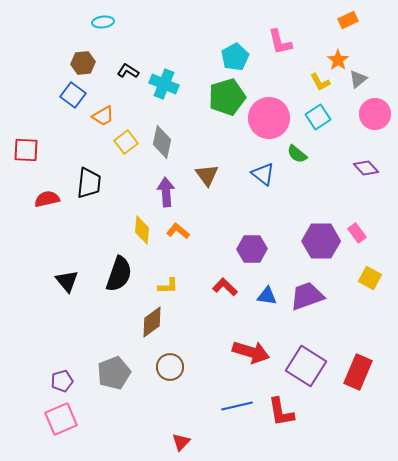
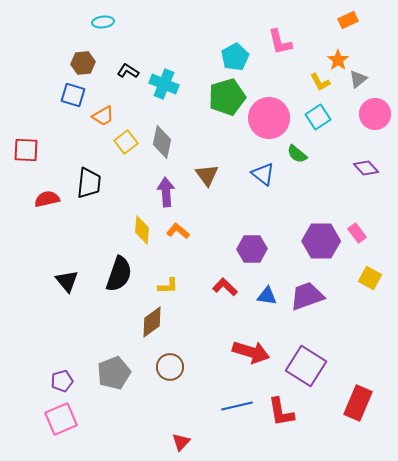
blue square at (73, 95): rotated 20 degrees counterclockwise
red rectangle at (358, 372): moved 31 px down
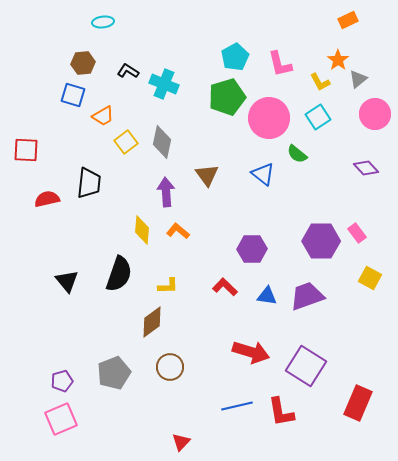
pink L-shape at (280, 42): moved 22 px down
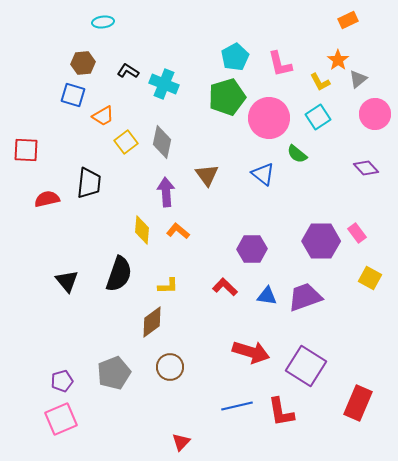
purple trapezoid at (307, 296): moved 2 px left, 1 px down
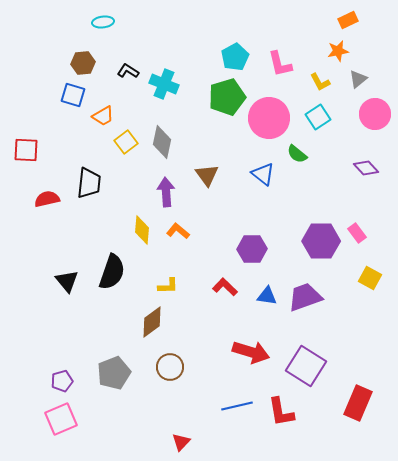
orange star at (338, 60): moved 9 px up; rotated 25 degrees clockwise
black semicircle at (119, 274): moved 7 px left, 2 px up
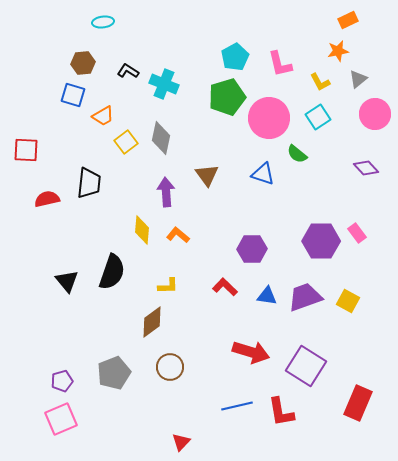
gray diamond at (162, 142): moved 1 px left, 4 px up
blue triangle at (263, 174): rotated 20 degrees counterclockwise
orange L-shape at (178, 231): moved 4 px down
yellow square at (370, 278): moved 22 px left, 23 px down
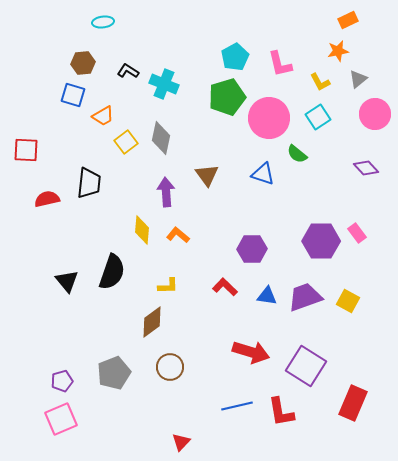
red rectangle at (358, 403): moved 5 px left
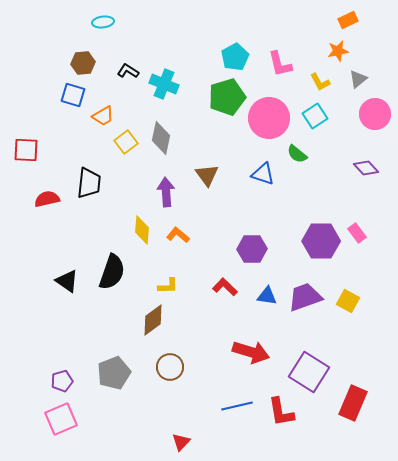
cyan square at (318, 117): moved 3 px left, 1 px up
black triangle at (67, 281): rotated 15 degrees counterclockwise
brown diamond at (152, 322): moved 1 px right, 2 px up
purple square at (306, 366): moved 3 px right, 6 px down
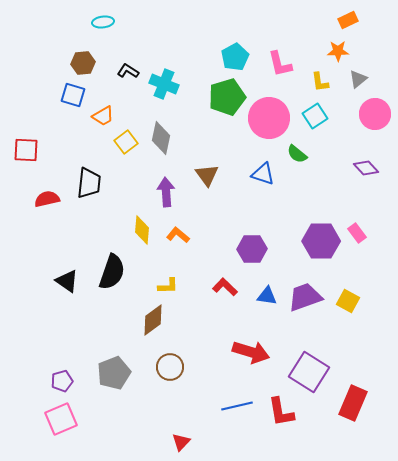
orange star at (338, 51): rotated 10 degrees clockwise
yellow L-shape at (320, 82): rotated 20 degrees clockwise
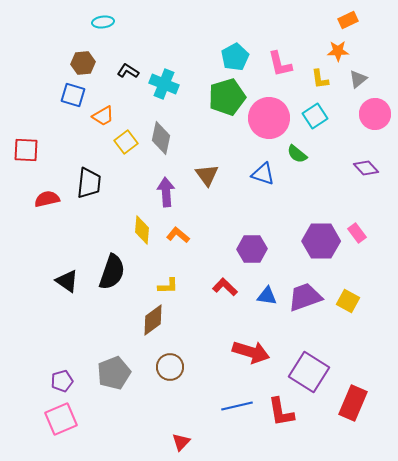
yellow L-shape at (320, 82): moved 3 px up
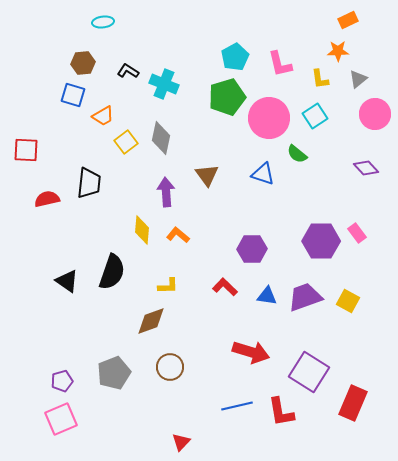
brown diamond at (153, 320): moved 2 px left, 1 px down; rotated 16 degrees clockwise
